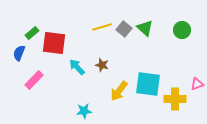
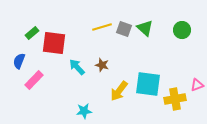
gray square: rotated 21 degrees counterclockwise
blue semicircle: moved 8 px down
pink triangle: moved 1 px down
yellow cross: rotated 10 degrees counterclockwise
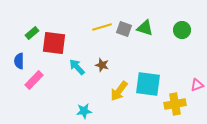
green triangle: rotated 24 degrees counterclockwise
blue semicircle: rotated 21 degrees counterclockwise
yellow cross: moved 5 px down
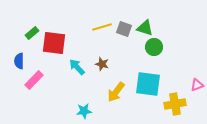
green circle: moved 28 px left, 17 px down
brown star: moved 1 px up
yellow arrow: moved 3 px left, 1 px down
